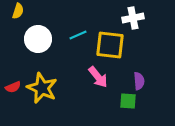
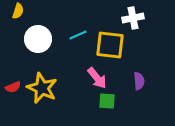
pink arrow: moved 1 px left, 1 px down
green square: moved 21 px left
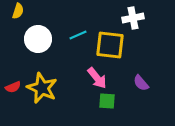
purple semicircle: moved 2 px right, 2 px down; rotated 144 degrees clockwise
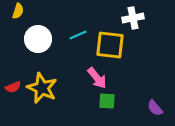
purple semicircle: moved 14 px right, 25 px down
